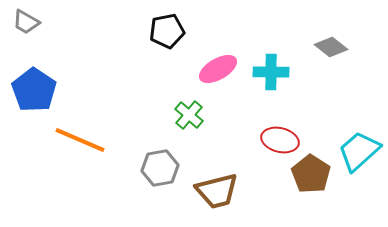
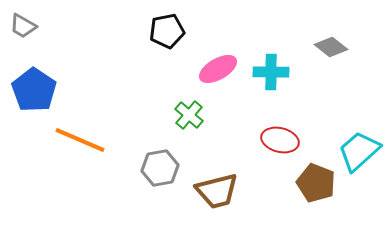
gray trapezoid: moved 3 px left, 4 px down
brown pentagon: moved 5 px right, 9 px down; rotated 12 degrees counterclockwise
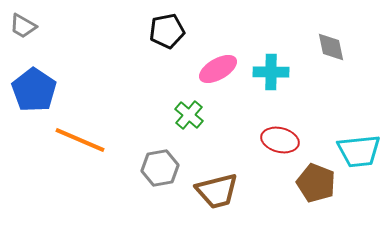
gray diamond: rotated 40 degrees clockwise
cyan trapezoid: rotated 144 degrees counterclockwise
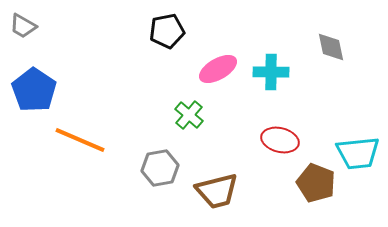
cyan trapezoid: moved 1 px left, 2 px down
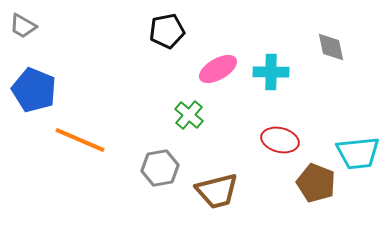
blue pentagon: rotated 12 degrees counterclockwise
